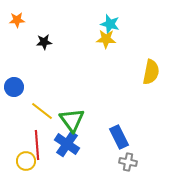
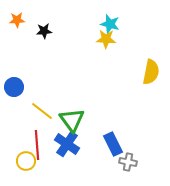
black star: moved 11 px up
blue rectangle: moved 6 px left, 7 px down
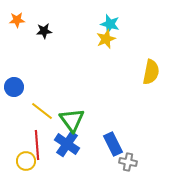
yellow star: rotated 24 degrees counterclockwise
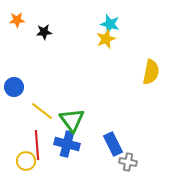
black star: moved 1 px down
blue cross: rotated 20 degrees counterclockwise
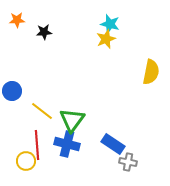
blue circle: moved 2 px left, 4 px down
green triangle: rotated 12 degrees clockwise
blue rectangle: rotated 30 degrees counterclockwise
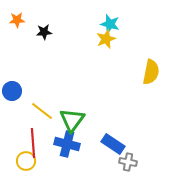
red line: moved 4 px left, 2 px up
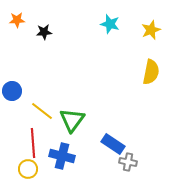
yellow star: moved 45 px right, 9 px up
blue cross: moved 5 px left, 12 px down
yellow circle: moved 2 px right, 8 px down
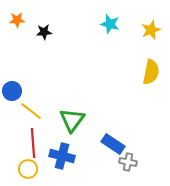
yellow line: moved 11 px left
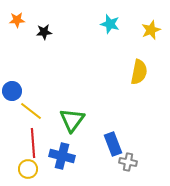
yellow semicircle: moved 12 px left
blue rectangle: rotated 35 degrees clockwise
